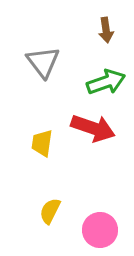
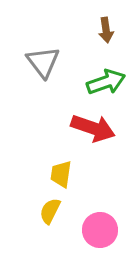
yellow trapezoid: moved 19 px right, 31 px down
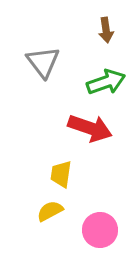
red arrow: moved 3 px left
yellow semicircle: rotated 36 degrees clockwise
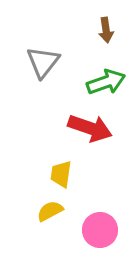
gray triangle: rotated 15 degrees clockwise
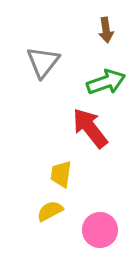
red arrow: rotated 147 degrees counterclockwise
